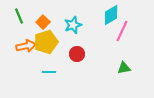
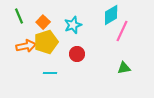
cyan line: moved 1 px right, 1 px down
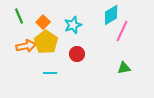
yellow pentagon: rotated 20 degrees counterclockwise
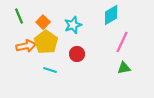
pink line: moved 11 px down
cyan line: moved 3 px up; rotated 16 degrees clockwise
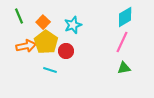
cyan diamond: moved 14 px right, 2 px down
red circle: moved 11 px left, 3 px up
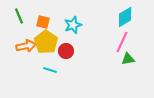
orange square: rotated 32 degrees counterclockwise
green triangle: moved 4 px right, 9 px up
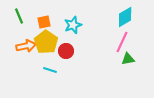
orange square: moved 1 px right; rotated 24 degrees counterclockwise
